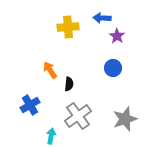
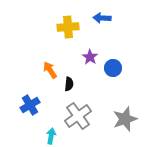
purple star: moved 27 px left, 21 px down
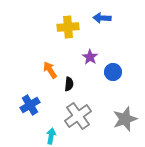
blue circle: moved 4 px down
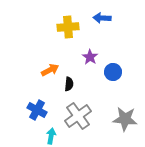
orange arrow: rotated 96 degrees clockwise
blue cross: moved 7 px right, 5 px down; rotated 30 degrees counterclockwise
gray star: rotated 25 degrees clockwise
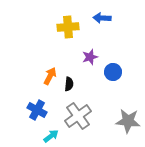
purple star: rotated 21 degrees clockwise
orange arrow: moved 6 px down; rotated 36 degrees counterclockwise
gray star: moved 3 px right, 2 px down
cyan arrow: rotated 42 degrees clockwise
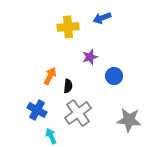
blue arrow: rotated 24 degrees counterclockwise
blue circle: moved 1 px right, 4 px down
black semicircle: moved 1 px left, 2 px down
gray cross: moved 3 px up
gray star: moved 1 px right, 1 px up
cyan arrow: rotated 77 degrees counterclockwise
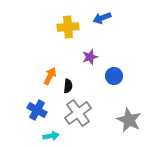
gray star: rotated 20 degrees clockwise
cyan arrow: rotated 105 degrees clockwise
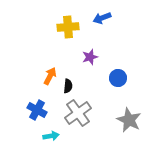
blue circle: moved 4 px right, 2 px down
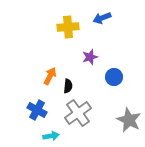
blue circle: moved 4 px left, 1 px up
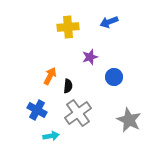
blue arrow: moved 7 px right, 4 px down
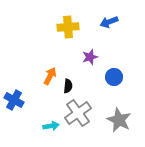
blue cross: moved 23 px left, 10 px up
gray star: moved 10 px left
cyan arrow: moved 10 px up
